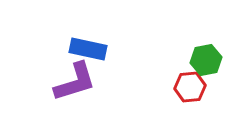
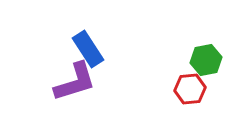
blue rectangle: rotated 45 degrees clockwise
red hexagon: moved 2 px down
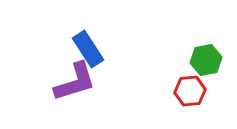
red hexagon: moved 2 px down
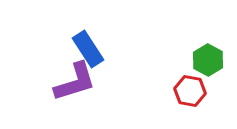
green hexagon: moved 2 px right; rotated 20 degrees counterclockwise
red hexagon: rotated 16 degrees clockwise
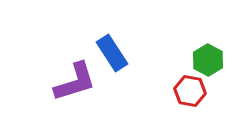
blue rectangle: moved 24 px right, 4 px down
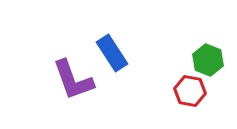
green hexagon: rotated 8 degrees counterclockwise
purple L-shape: moved 2 px left, 2 px up; rotated 87 degrees clockwise
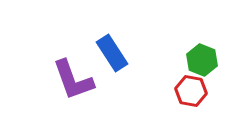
green hexagon: moved 6 px left
red hexagon: moved 1 px right
